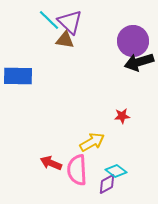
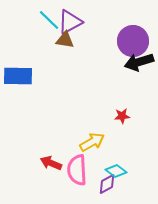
purple triangle: rotated 48 degrees clockwise
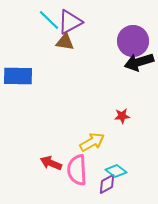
brown triangle: moved 2 px down
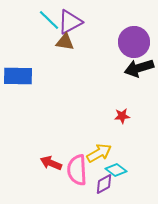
purple circle: moved 1 px right, 1 px down
black arrow: moved 6 px down
yellow arrow: moved 7 px right, 11 px down
cyan diamond: moved 1 px up
purple diamond: moved 3 px left
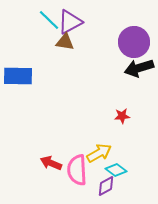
purple diamond: moved 2 px right, 2 px down
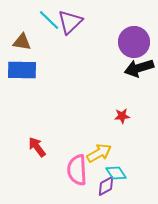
purple triangle: rotated 16 degrees counterclockwise
brown triangle: moved 43 px left
blue rectangle: moved 4 px right, 6 px up
red arrow: moved 14 px left, 16 px up; rotated 30 degrees clockwise
cyan diamond: moved 3 px down; rotated 20 degrees clockwise
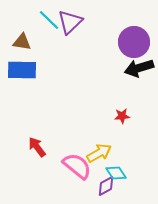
pink semicircle: moved 4 px up; rotated 132 degrees clockwise
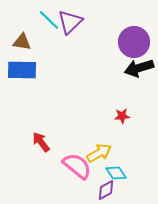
red arrow: moved 4 px right, 5 px up
purple diamond: moved 4 px down
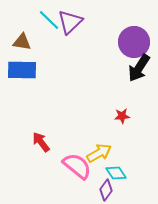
black arrow: rotated 40 degrees counterclockwise
purple diamond: rotated 25 degrees counterclockwise
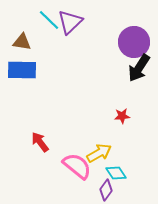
red arrow: moved 1 px left
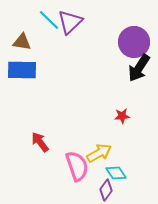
pink semicircle: rotated 32 degrees clockwise
